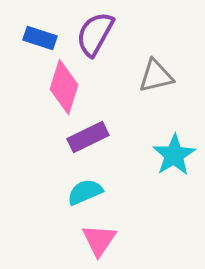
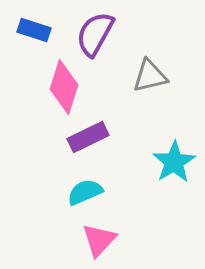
blue rectangle: moved 6 px left, 8 px up
gray triangle: moved 6 px left
cyan star: moved 7 px down
pink triangle: rotated 9 degrees clockwise
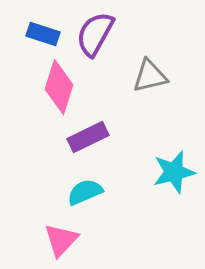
blue rectangle: moved 9 px right, 4 px down
pink diamond: moved 5 px left
cyan star: moved 10 px down; rotated 18 degrees clockwise
pink triangle: moved 38 px left
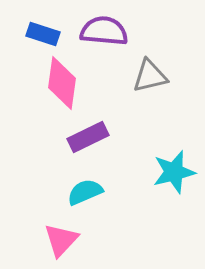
purple semicircle: moved 9 px right, 3 px up; rotated 66 degrees clockwise
pink diamond: moved 3 px right, 4 px up; rotated 10 degrees counterclockwise
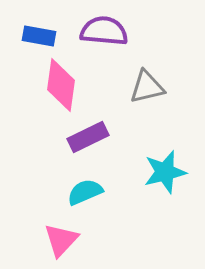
blue rectangle: moved 4 px left, 2 px down; rotated 8 degrees counterclockwise
gray triangle: moved 3 px left, 11 px down
pink diamond: moved 1 px left, 2 px down
cyan star: moved 9 px left
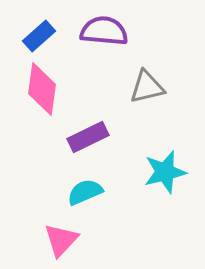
blue rectangle: rotated 52 degrees counterclockwise
pink diamond: moved 19 px left, 4 px down
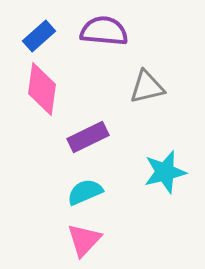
pink triangle: moved 23 px right
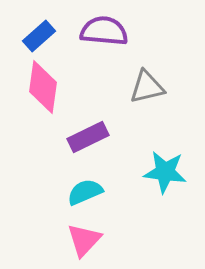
pink diamond: moved 1 px right, 2 px up
cyan star: rotated 21 degrees clockwise
